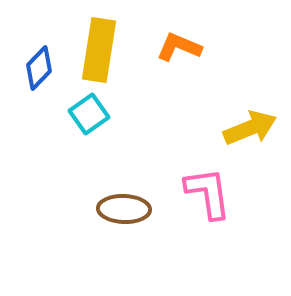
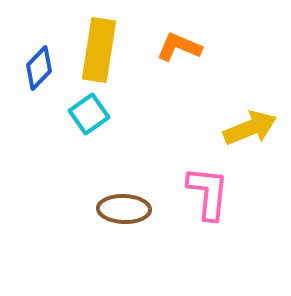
pink L-shape: rotated 14 degrees clockwise
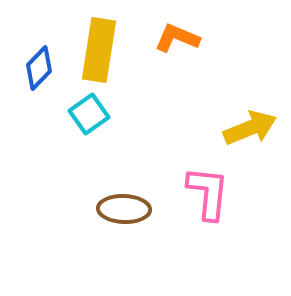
orange L-shape: moved 2 px left, 9 px up
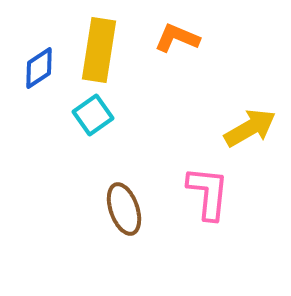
blue diamond: rotated 12 degrees clockwise
cyan square: moved 4 px right, 1 px down
yellow arrow: rotated 8 degrees counterclockwise
brown ellipse: rotated 69 degrees clockwise
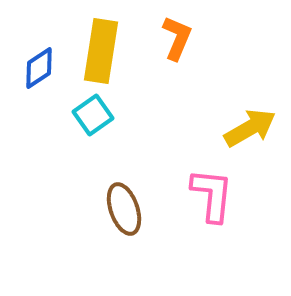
orange L-shape: rotated 90 degrees clockwise
yellow rectangle: moved 2 px right, 1 px down
pink L-shape: moved 4 px right, 2 px down
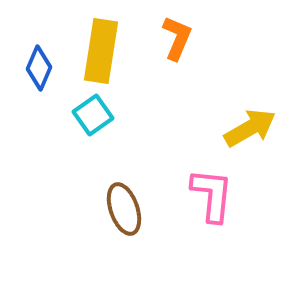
blue diamond: rotated 33 degrees counterclockwise
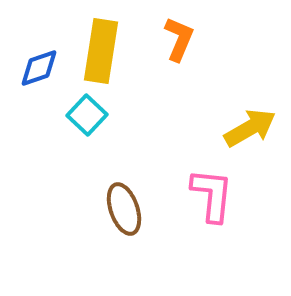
orange L-shape: moved 2 px right, 1 px down
blue diamond: rotated 48 degrees clockwise
cyan square: moved 6 px left; rotated 12 degrees counterclockwise
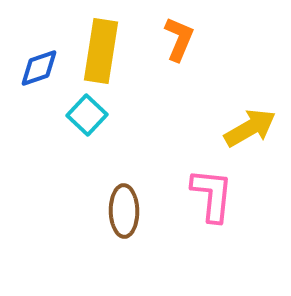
brown ellipse: moved 2 px down; rotated 18 degrees clockwise
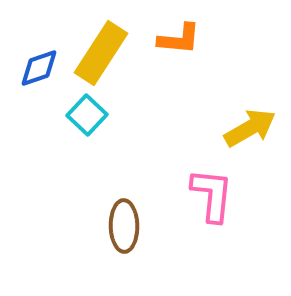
orange L-shape: rotated 72 degrees clockwise
yellow rectangle: moved 2 px down; rotated 24 degrees clockwise
brown ellipse: moved 15 px down
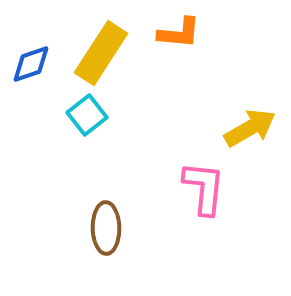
orange L-shape: moved 6 px up
blue diamond: moved 8 px left, 4 px up
cyan square: rotated 9 degrees clockwise
pink L-shape: moved 8 px left, 7 px up
brown ellipse: moved 18 px left, 2 px down
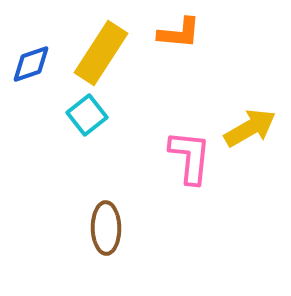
pink L-shape: moved 14 px left, 31 px up
